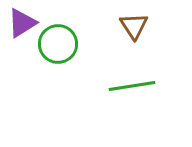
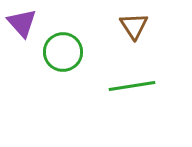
purple triangle: rotated 40 degrees counterclockwise
green circle: moved 5 px right, 8 px down
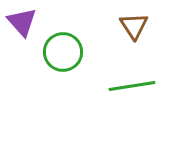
purple triangle: moved 1 px up
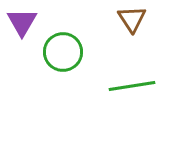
purple triangle: rotated 12 degrees clockwise
brown triangle: moved 2 px left, 7 px up
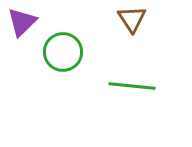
purple triangle: rotated 16 degrees clockwise
green line: rotated 15 degrees clockwise
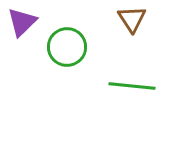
green circle: moved 4 px right, 5 px up
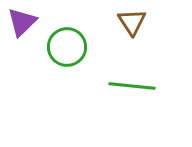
brown triangle: moved 3 px down
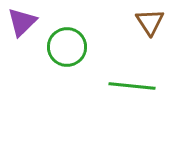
brown triangle: moved 18 px right
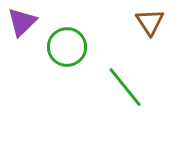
green line: moved 7 px left, 1 px down; rotated 45 degrees clockwise
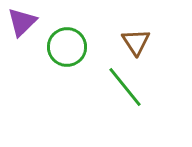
brown triangle: moved 14 px left, 20 px down
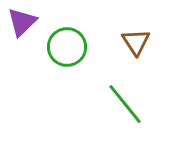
green line: moved 17 px down
